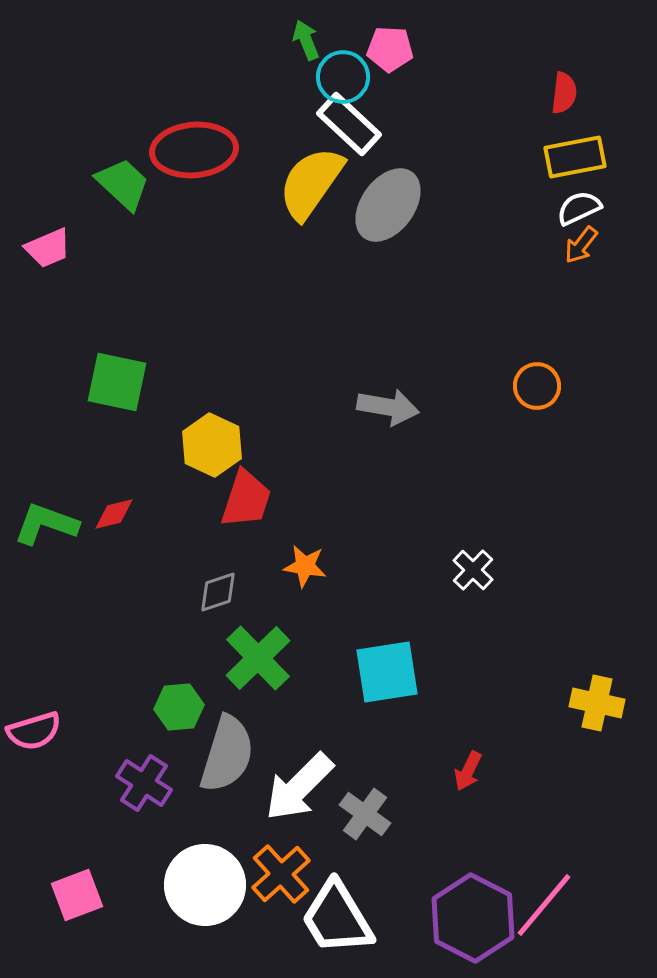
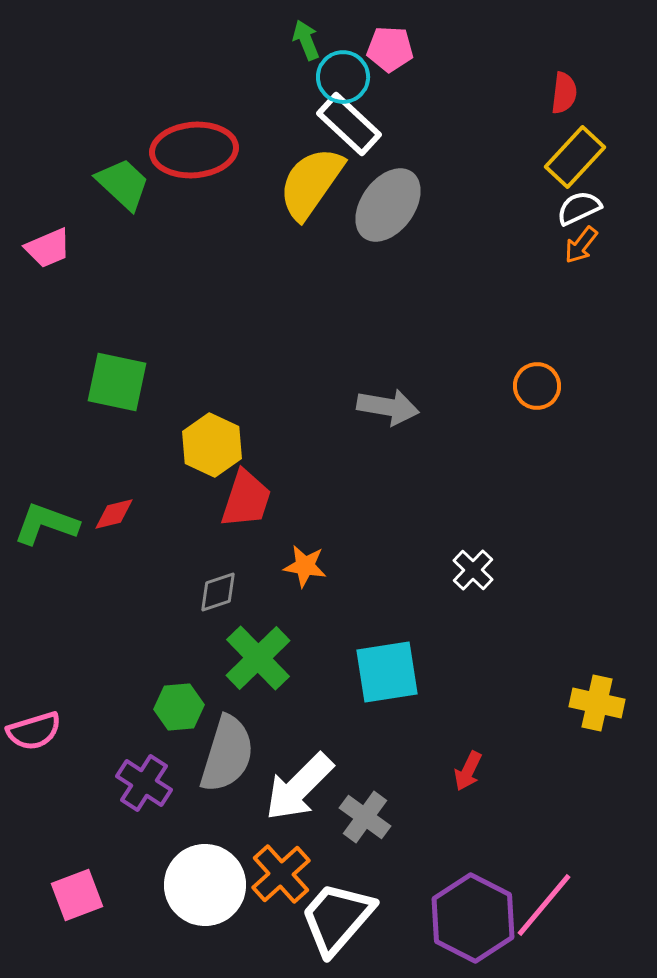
yellow rectangle: rotated 36 degrees counterclockwise
gray cross: moved 3 px down
white trapezoid: rotated 72 degrees clockwise
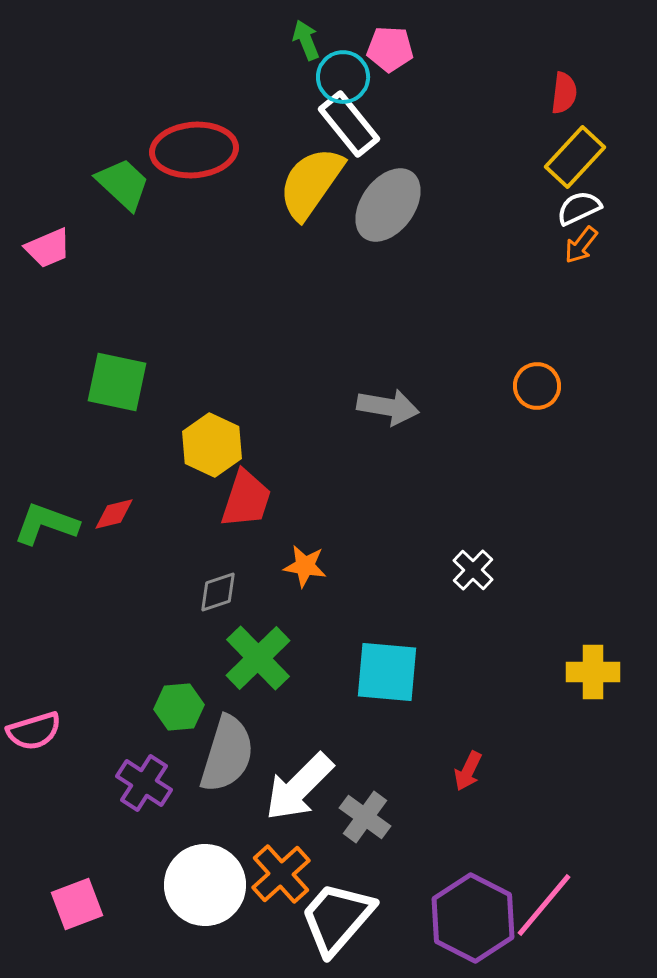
white rectangle: rotated 8 degrees clockwise
cyan square: rotated 14 degrees clockwise
yellow cross: moved 4 px left, 31 px up; rotated 12 degrees counterclockwise
pink square: moved 9 px down
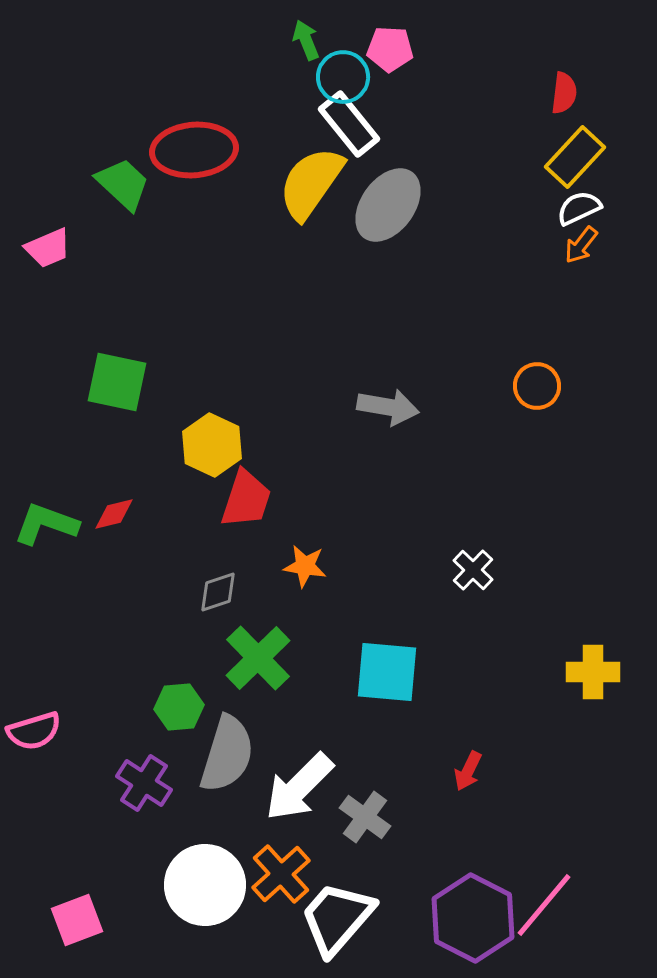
pink square: moved 16 px down
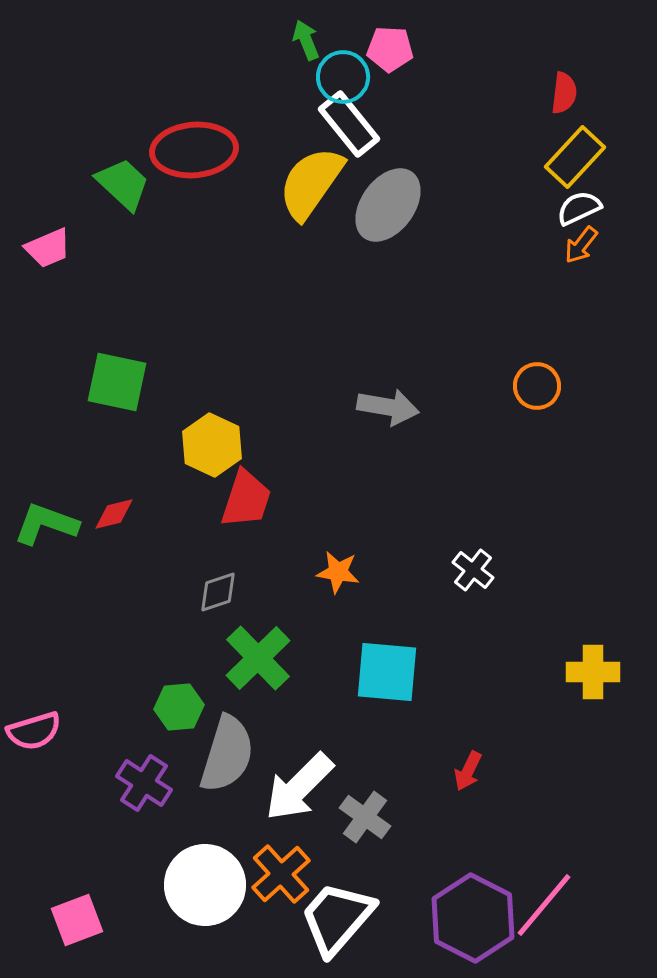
orange star: moved 33 px right, 6 px down
white cross: rotated 6 degrees counterclockwise
